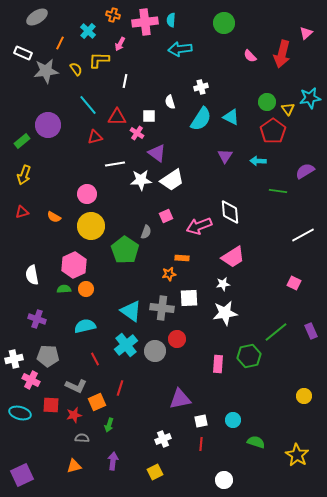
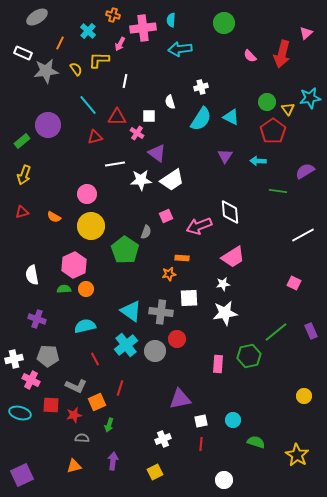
pink cross at (145, 22): moved 2 px left, 6 px down
gray cross at (162, 308): moved 1 px left, 4 px down
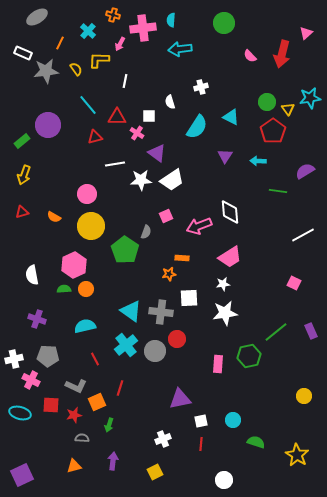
cyan semicircle at (201, 119): moved 4 px left, 8 px down
pink trapezoid at (233, 257): moved 3 px left
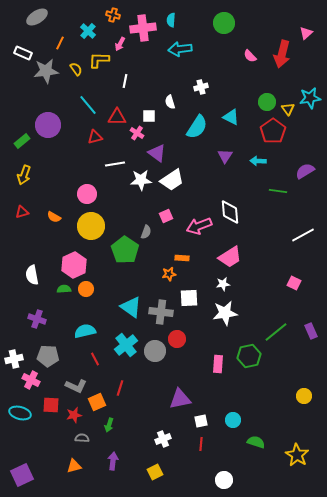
cyan triangle at (131, 311): moved 4 px up
cyan semicircle at (85, 326): moved 5 px down
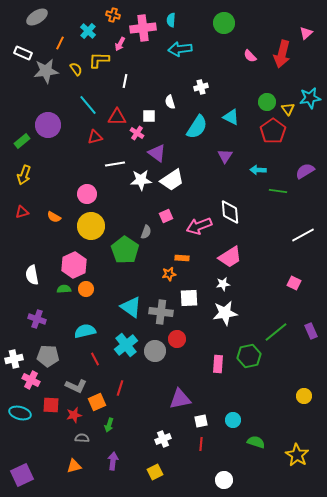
cyan arrow at (258, 161): moved 9 px down
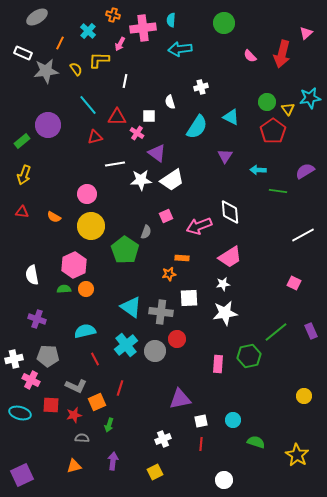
red triangle at (22, 212): rotated 24 degrees clockwise
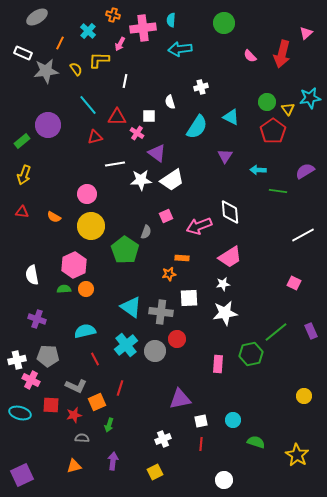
green hexagon at (249, 356): moved 2 px right, 2 px up
white cross at (14, 359): moved 3 px right, 1 px down
